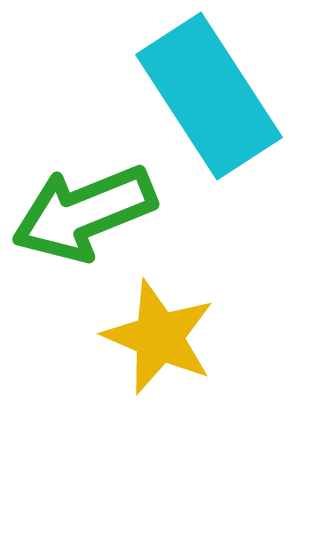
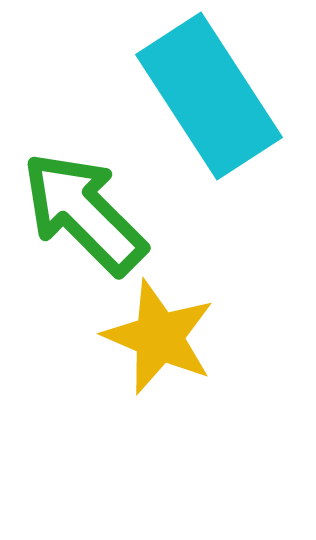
green arrow: rotated 67 degrees clockwise
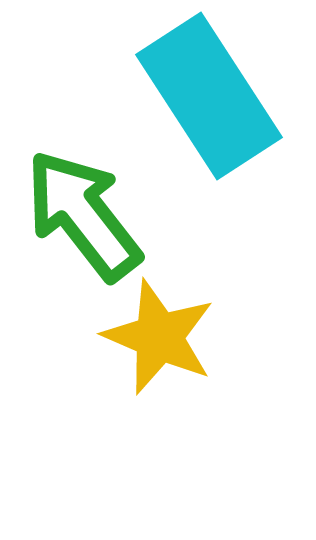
green arrow: moved 1 px left, 2 px down; rotated 7 degrees clockwise
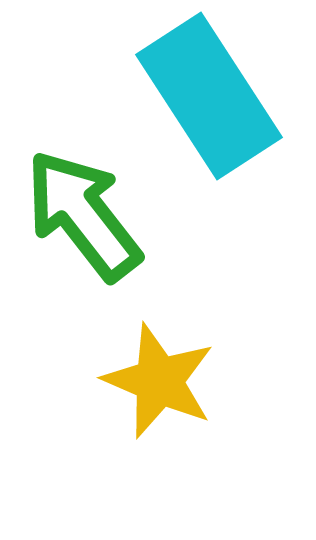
yellow star: moved 44 px down
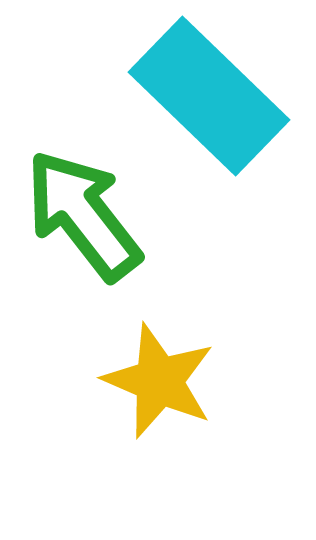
cyan rectangle: rotated 13 degrees counterclockwise
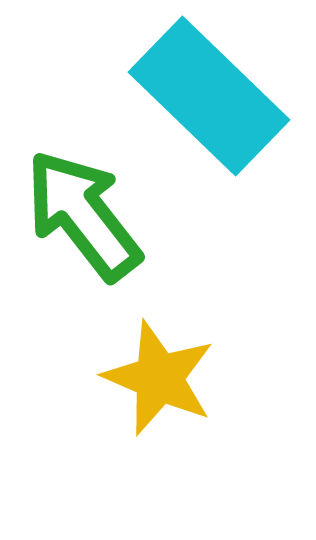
yellow star: moved 3 px up
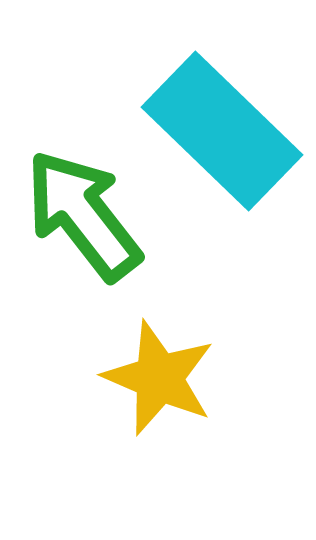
cyan rectangle: moved 13 px right, 35 px down
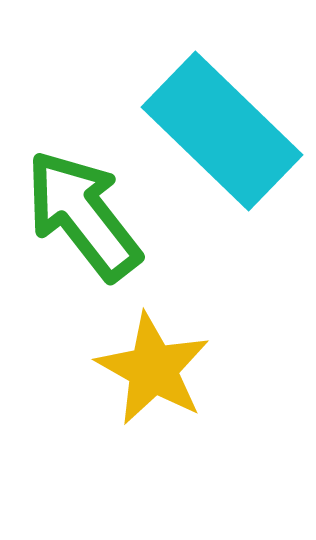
yellow star: moved 6 px left, 9 px up; rotated 6 degrees clockwise
